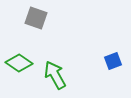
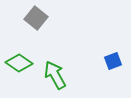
gray square: rotated 20 degrees clockwise
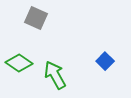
gray square: rotated 15 degrees counterclockwise
blue square: moved 8 px left; rotated 24 degrees counterclockwise
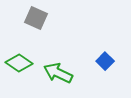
green arrow: moved 3 px right, 2 px up; rotated 36 degrees counterclockwise
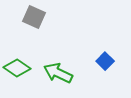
gray square: moved 2 px left, 1 px up
green diamond: moved 2 px left, 5 px down
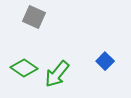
green diamond: moved 7 px right
green arrow: moved 1 px left, 1 px down; rotated 76 degrees counterclockwise
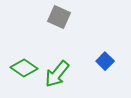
gray square: moved 25 px right
